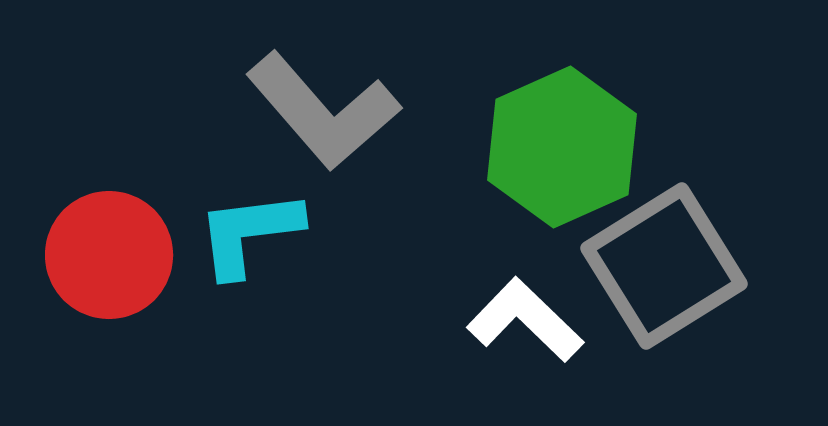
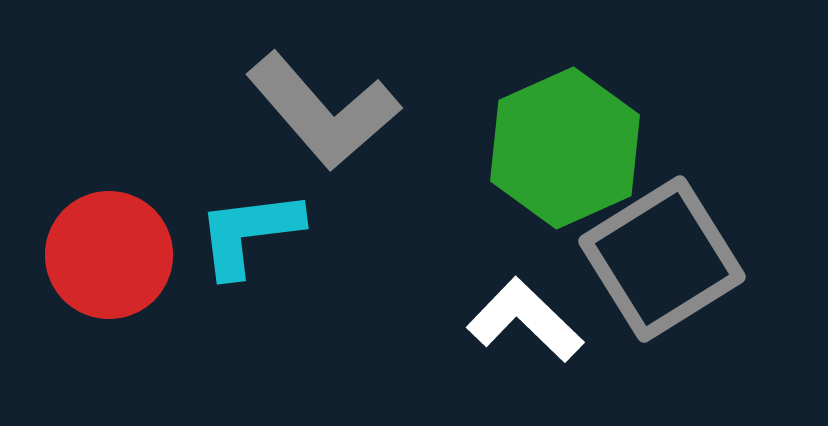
green hexagon: moved 3 px right, 1 px down
gray square: moved 2 px left, 7 px up
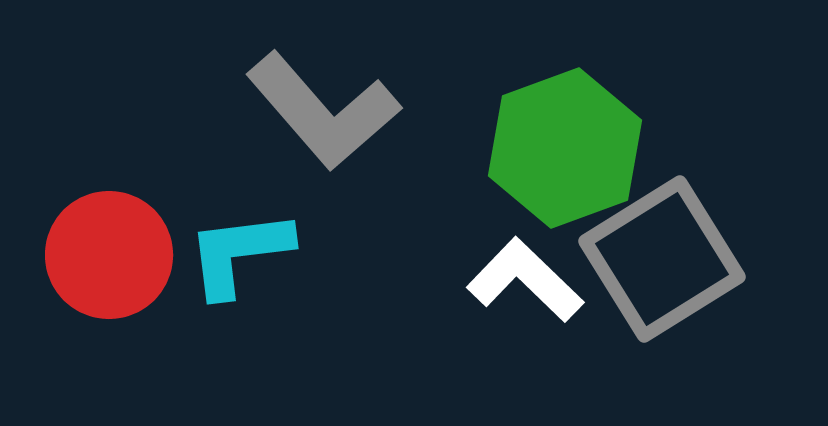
green hexagon: rotated 4 degrees clockwise
cyan L-shape: moved 10 px left, 20 px down
white L-shape: moved 40 px up
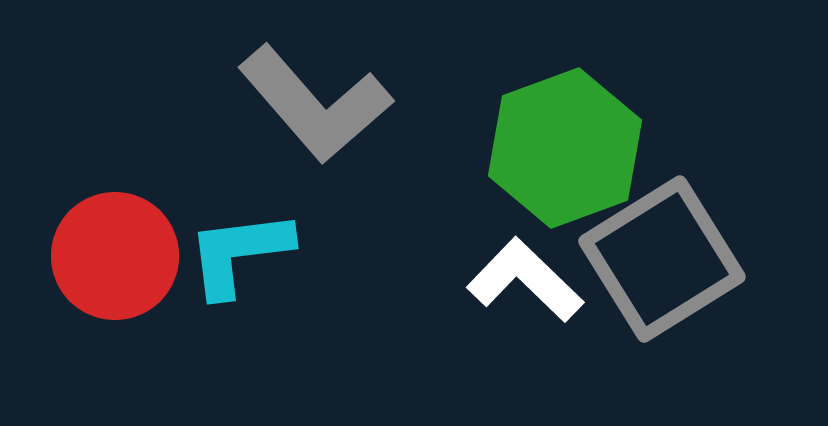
gray L-shape: moved 8 px left, 7 px up
red circle: moved 6 px right, 1 px down
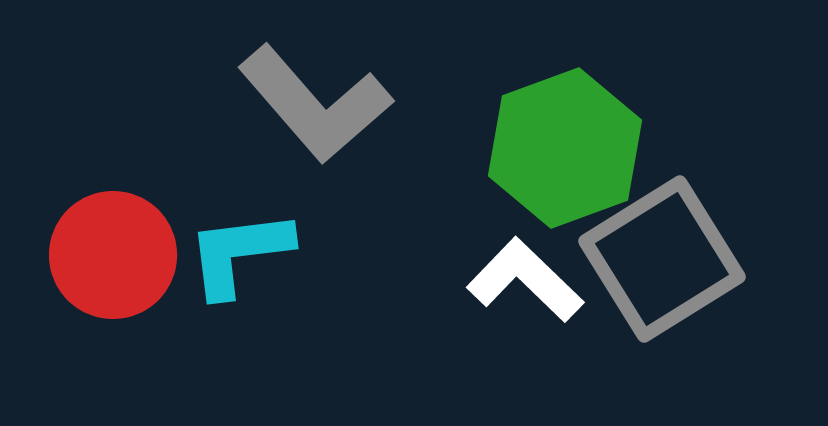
red circle: moved 2 px left, 1 px up
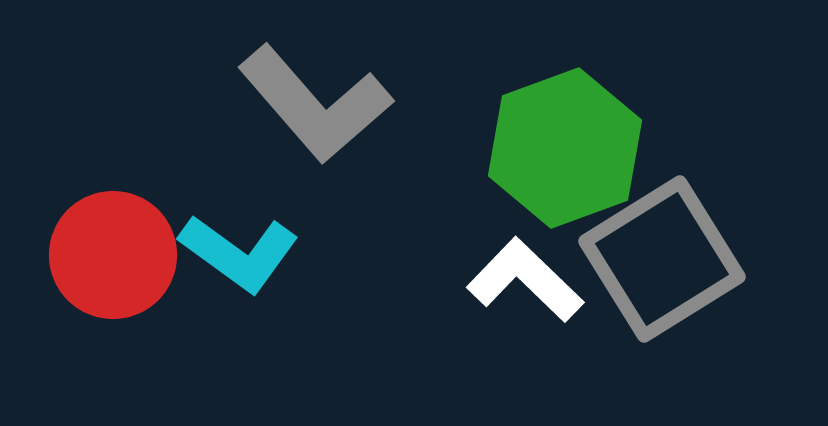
cyan L-shape: rotated 137 degrees counterclockwise
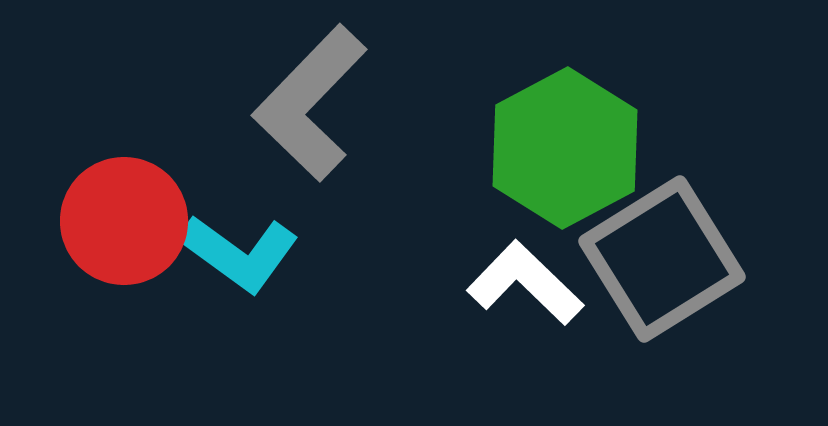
gray L-shape: moved 5 px left, 1 px up; rotated 85 degrees clockwise
green hexagon: rotated 8 degrees counterclockwise
red circle: moved 11 px right, 34 px up
white L-shape: moved 3 px down
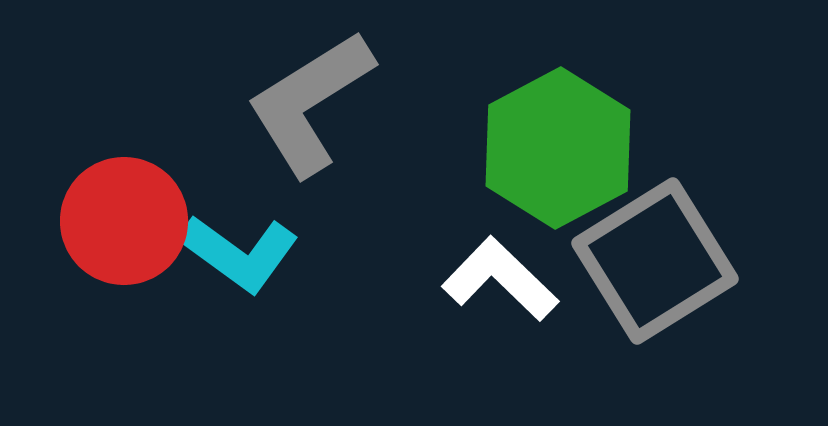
gray L-shape: rotated 14 degrees clockwise
green hexagon: moved 7 px left
gray square: moved 7 px left, 2 px down
white L-shape: moved 25 px left, 4 px up
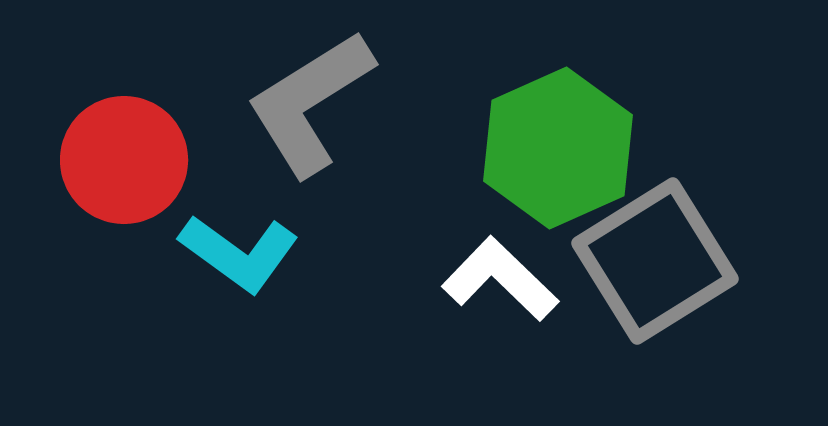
green hexagon: rotated 4 degrees clockwise
red circle: moved 61 px up
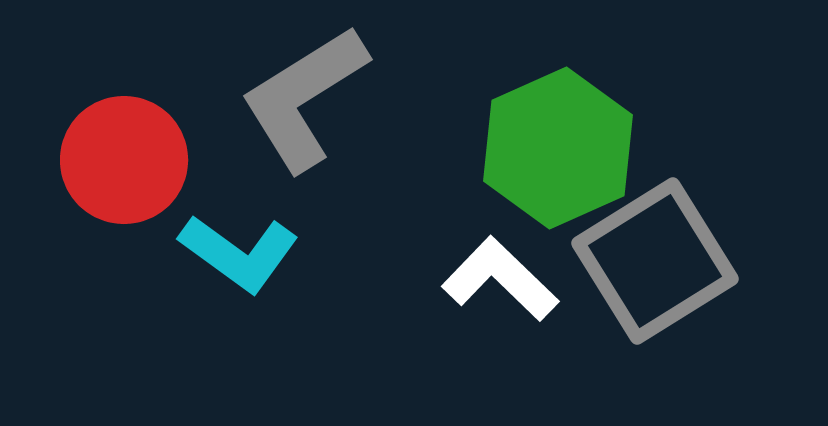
gray L-shape: moved 6 px left, 5 px up
